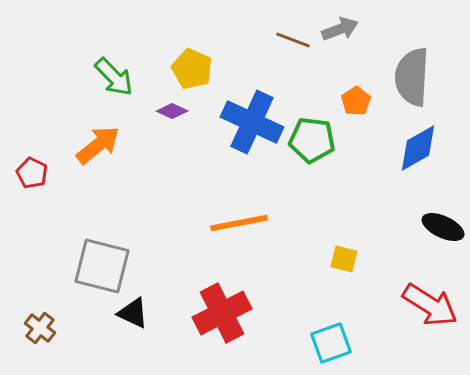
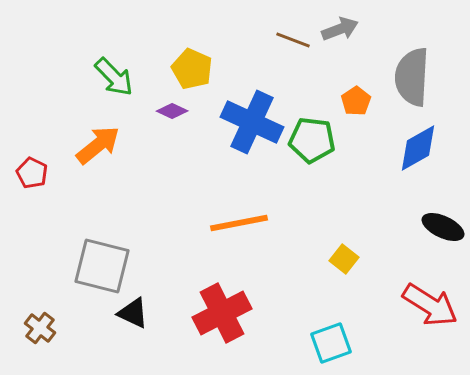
yellow square: rotated 24 degrees clockwise
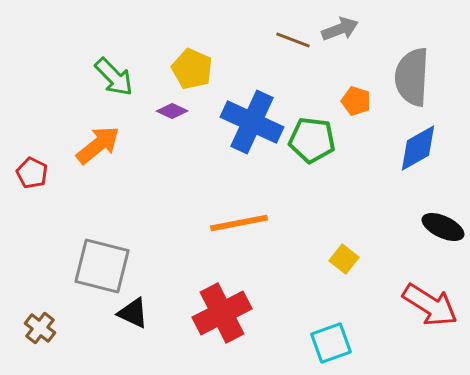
orange pentagon: rotated 20 degrees counterclockwise
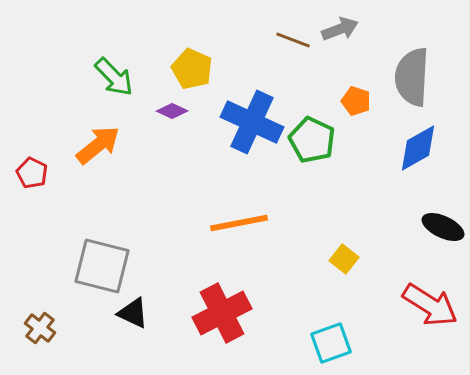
green pentagon: rotated 18 degrees clockwise
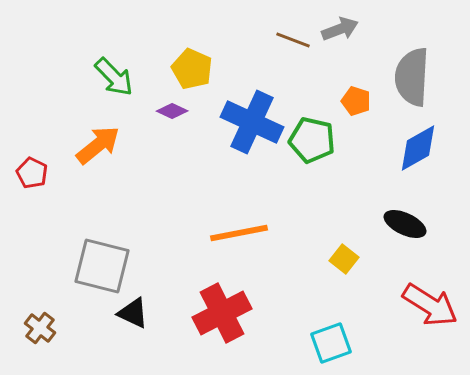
green pentagon: rotated 12 degrees counterclockwise
orange line: moved 10 px down
black ellipse: moved 38 px left, 3 px up
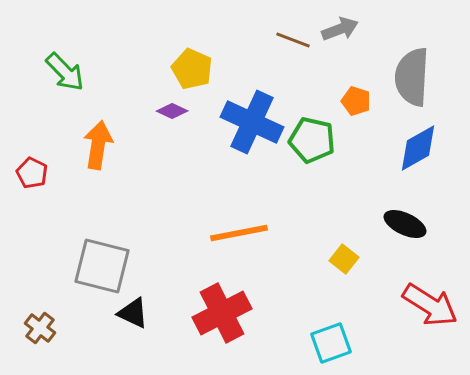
green arrow: moved 49 px left, 5 px up
orange arrow: rotated 42 degrees counterclockwise
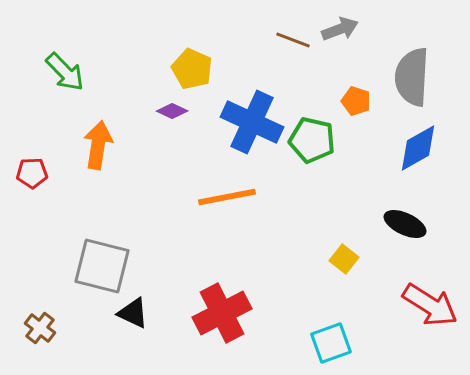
red pentagon: rotated 28 degrees counterclockwise
orange line: moved 12 px left, 36 px up
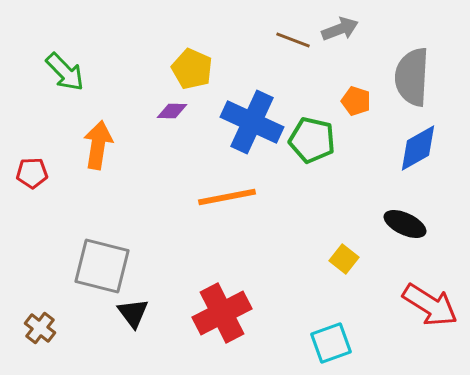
purple diamond: rotated 24 degrees counterclockwise
black triangle: rotated 28 degrees clockwise
